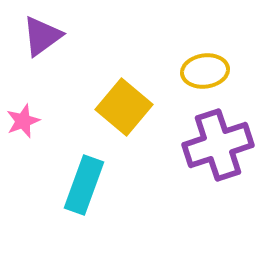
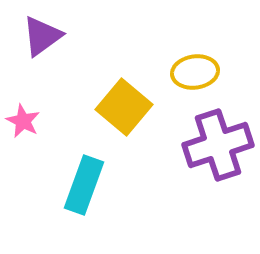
yellow ellipse: moved 10 px left, 1 px down
pink star: rotated 24 degrees counterclockwise
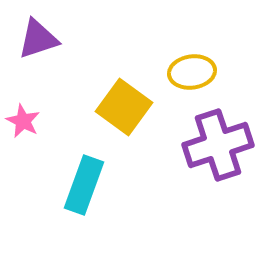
purple triangle: moved 4 px left, 3 px down; rotated 18 degrees clockwise
yellow ellipse: moved 3 px left
yellow square: rotated 4 degrees counterclockwise
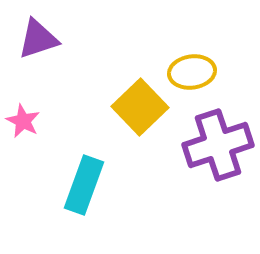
yellow square: moved 16 px right; rotated 10 degrees clockwise
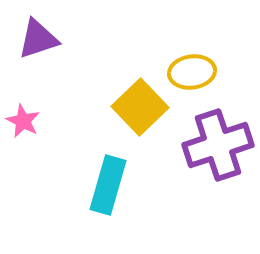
cyan rectangle: moved 24 px right; rotated 4 degrees counterclockwise
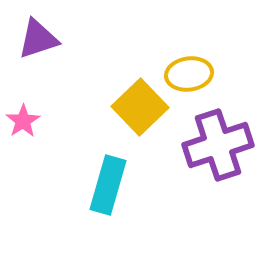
yellow ellipse: moved 3 px left, 2 px down
pink star: rotated 12 degrees clockwise
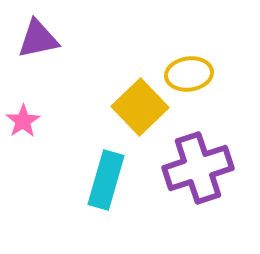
purple triangle: rotated 6 degrees clockwise
purple cross: moved 20 px left, 23 px down
cyan rectangle: moved 2 px left, 5 px up
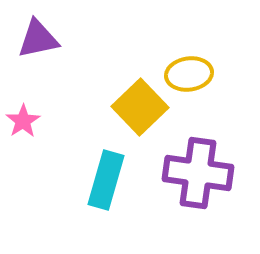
purple cross: moved 5 px down; rotated 26 degrees clockwise
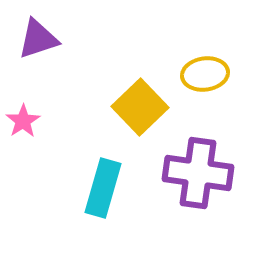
purple triangle: rotated 6 degrees counterclockwise
yellow ellipse: moved 16 px right
cyan rectangle: moved 3 px left, 8 px down
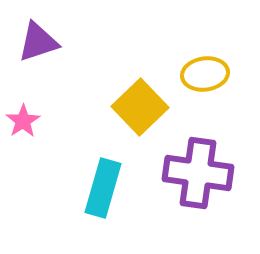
purple triangle: moved 3 px down
